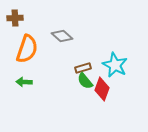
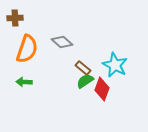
gray diamond: moved 6 px down
brown rectangle: rotated 56 degrees clockwise
green semicircle: rotated 96 degrees clockwise
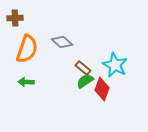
green arrow: moved 2 px right
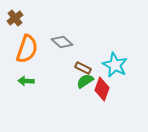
brown cross: rotated 35 degrees counterclockwise
brown rectangle: rotated 14 degrees counterclockwise
green arrow: moved 1 px up
